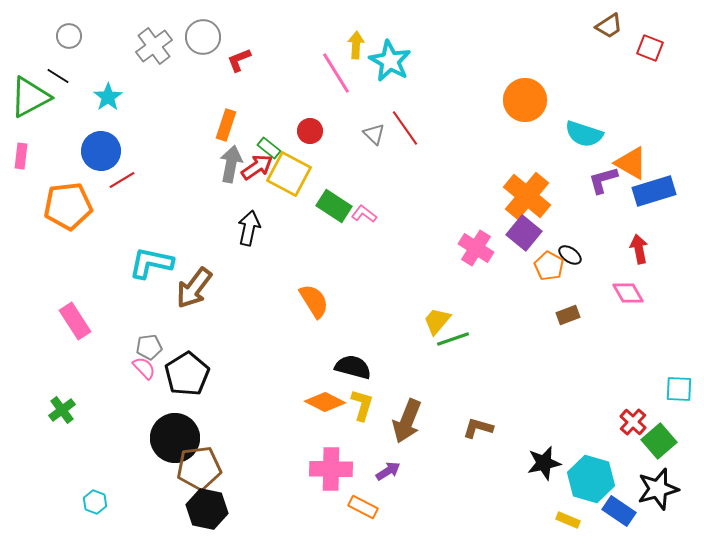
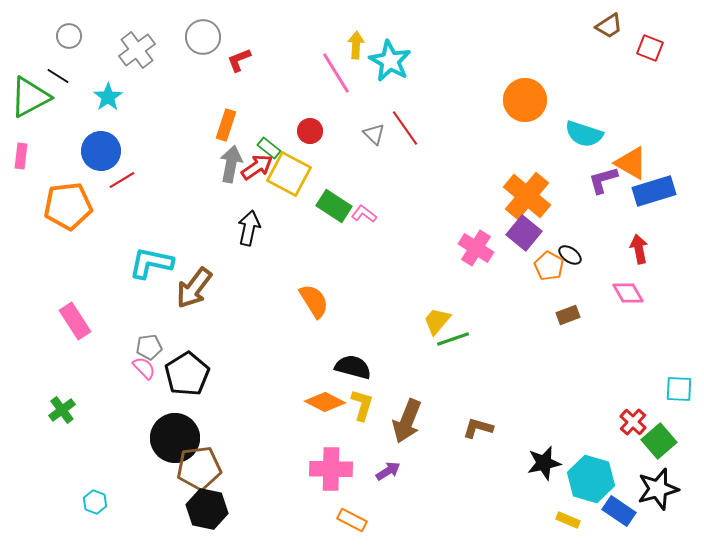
gray cross at (154, 46): moved 17 px left, 4 px down
orange rectangle at (363, 507): moved 11 px left, 13 px down
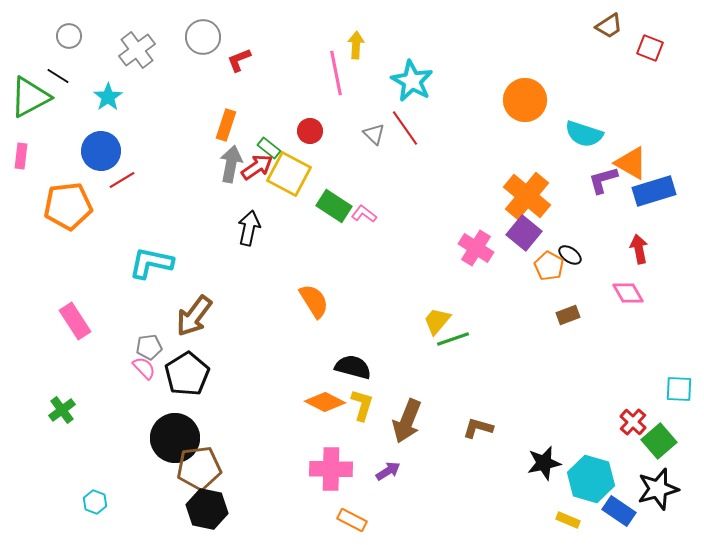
cyan star at (390, 61): moved 22 px right, 20 px down
pink line at (336, 73): rotated 21 degrees clockwise
brown arrow at (194, 288): moved 28 px down
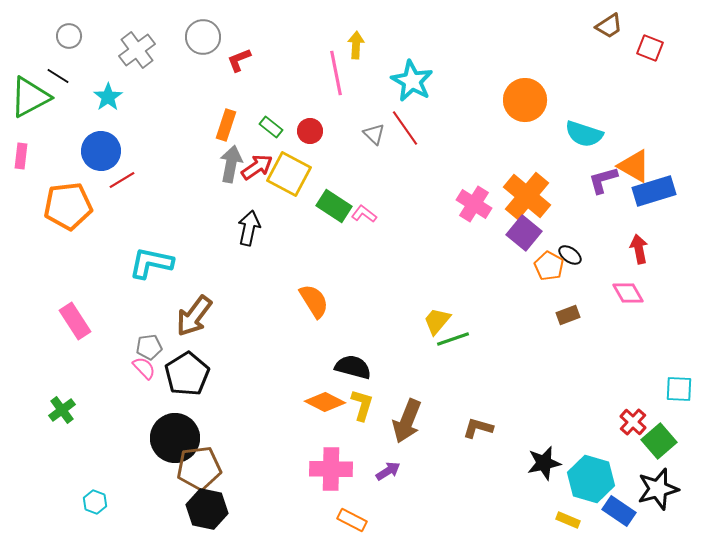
green rectangle at (269, 148): moved 2 px right, 21 px up
orange triangle at (631, 163): moved 3 px right, 3 px down
pink cross at (476, 248): moved 2 px left, 44 px up
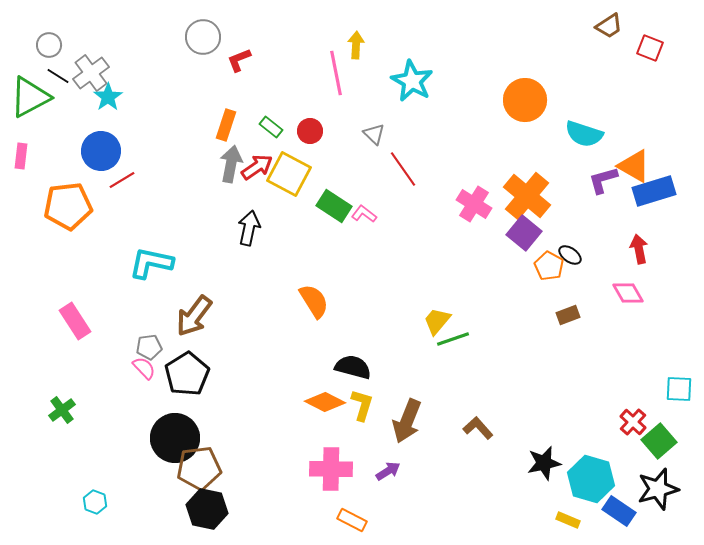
gray circle at (69, 36): moved 20 px left, 9 px down
gray cross at (137, 50): moved 46 px left, 23 px down
red line at (405, 128): moved 2 px left, 41 px down
brown L-shape at (478, 428): rotated 32 degrees clockwise
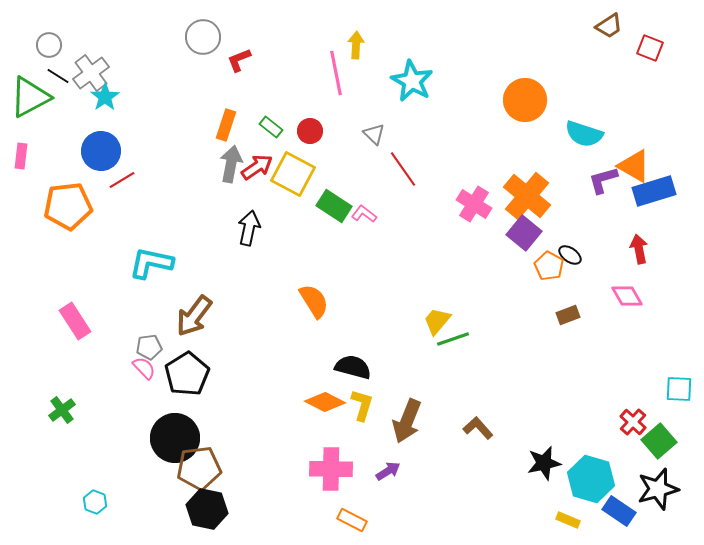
cyan star at (108, 97): moved 3 px left
yellow square at (289, 174): moved 4 px right
pink diamond at (628, 293): moved 1 px left, 3 px down
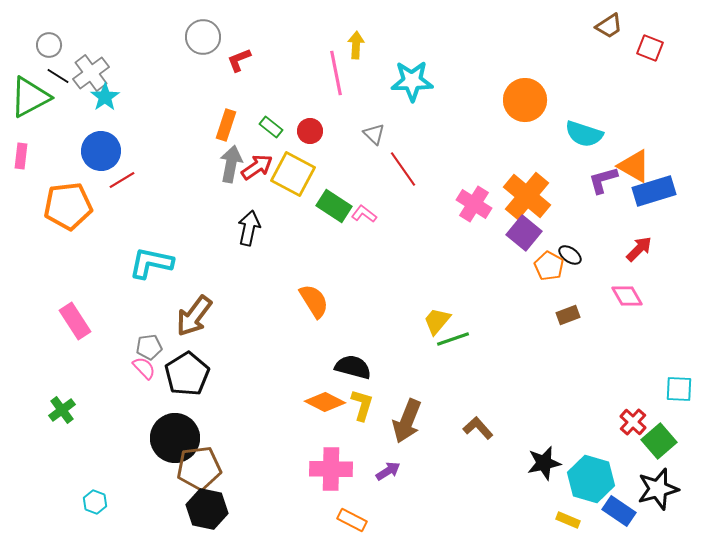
cyan star at (412, 81): rotated 30 degrees counterclockwise
red arrow at (639, 249): rotated 56 degrees clockwise
